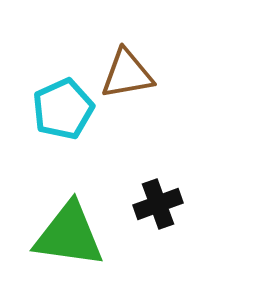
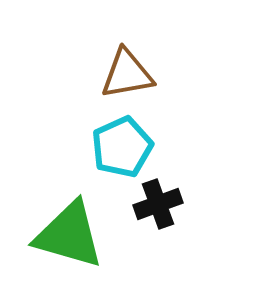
cyan pentagon: moved 59 px right, 38 px down
green triangle: rotated 8 degrees clockwise
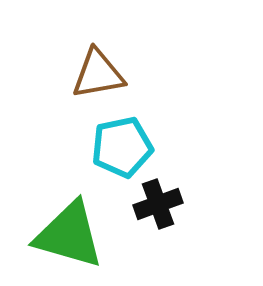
brown triangle: moved 29 px left
cyan pentagon: rotated 12 degrees clockwise
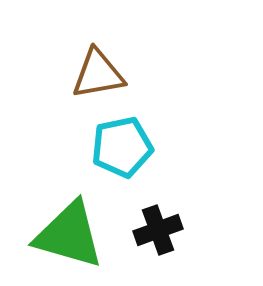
black cross: moved 26 px down
